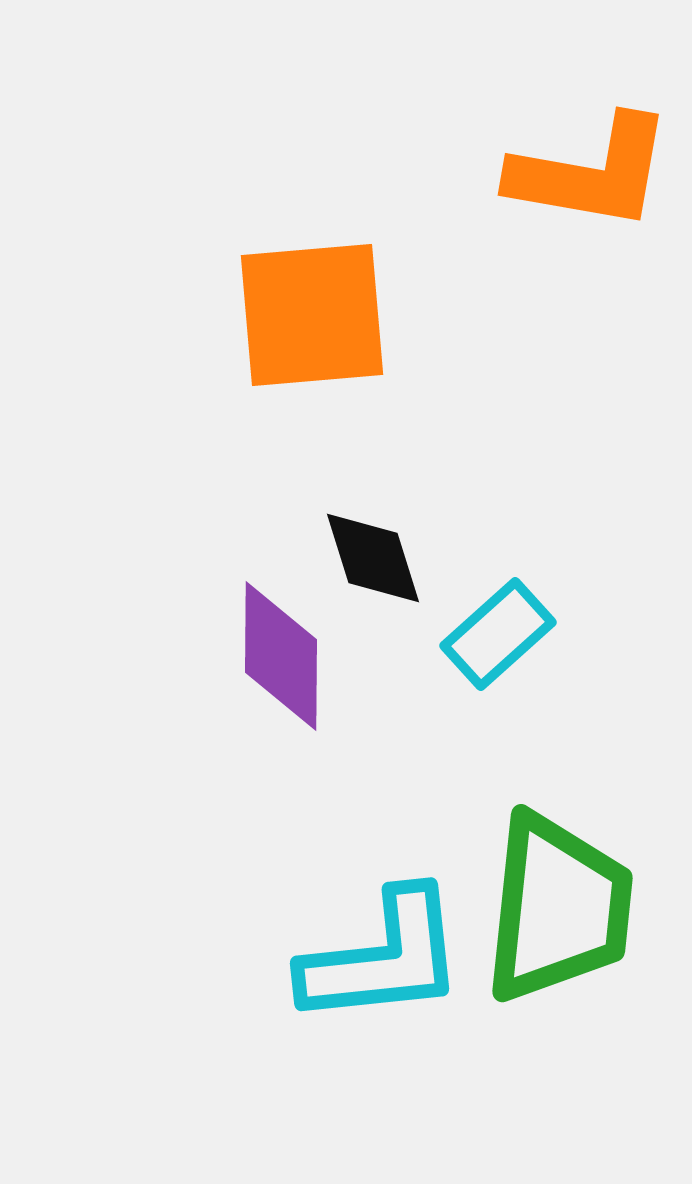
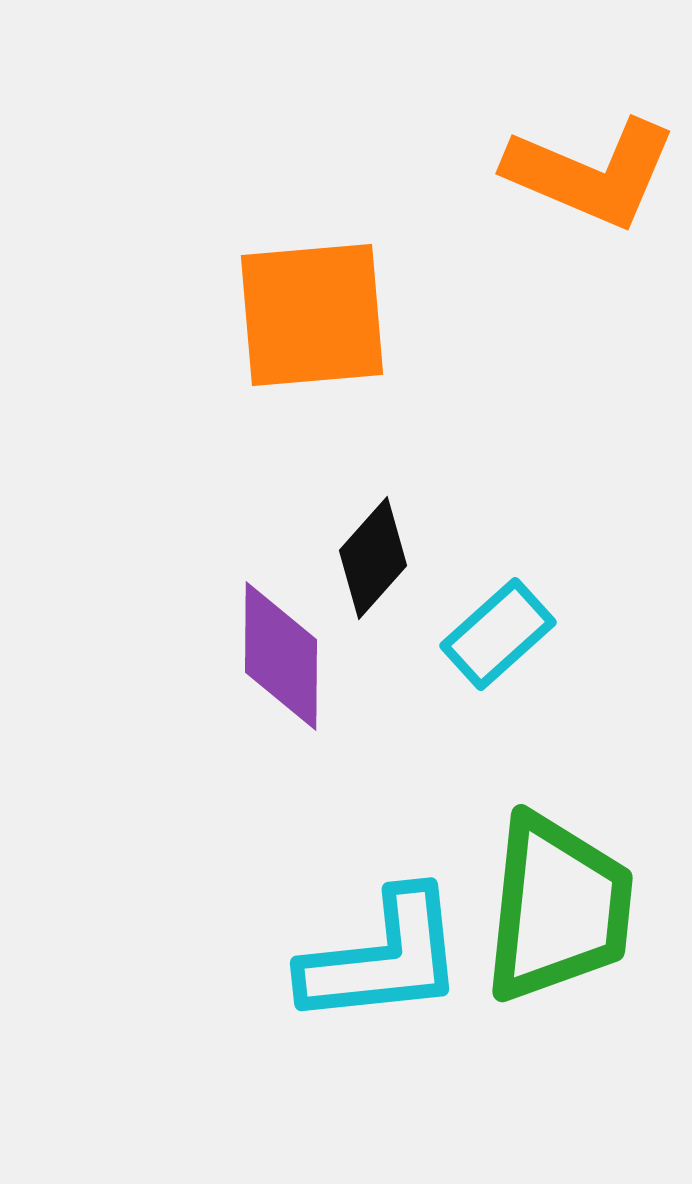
orange L-shape: rotated 13 degrees clockwise
black diamond: rotated 59 degrees clockwise
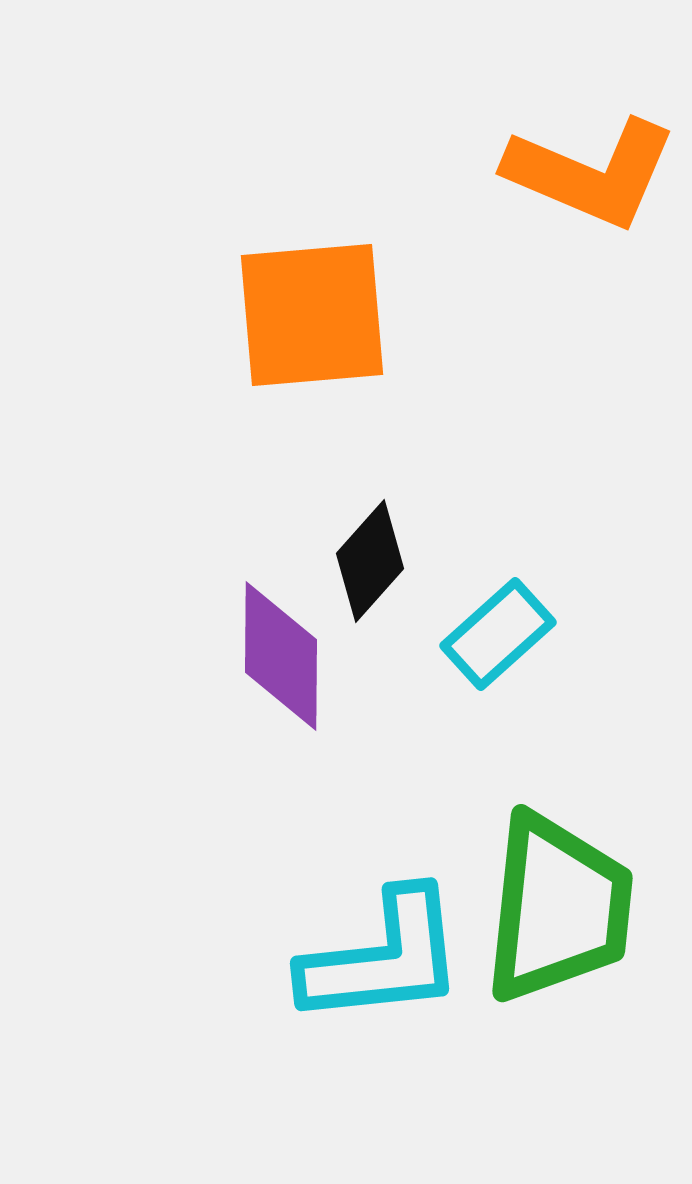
black diamond: moved 3 px left, 3 px down
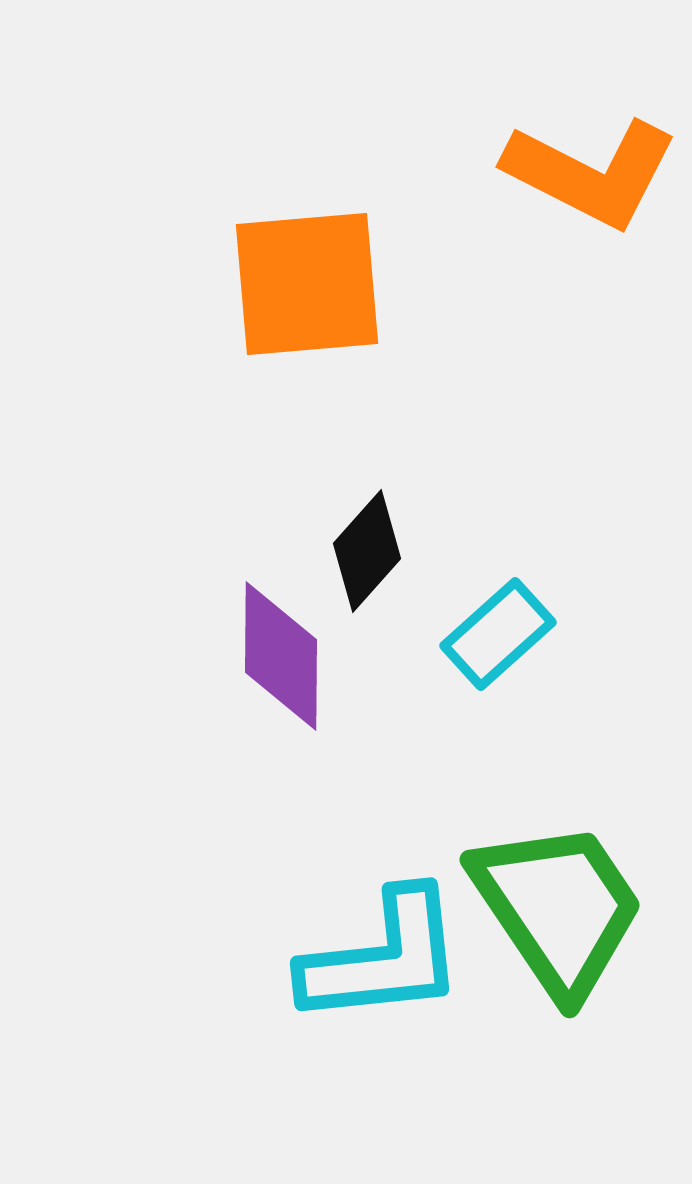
orange L-shape: rotated 4 degrees clockwise
orange square: moved 5 px left, 31 px up
black diamond: moved 3 px left, 10 px up
green trapezoid: rotated 40 degrees counterclockwise
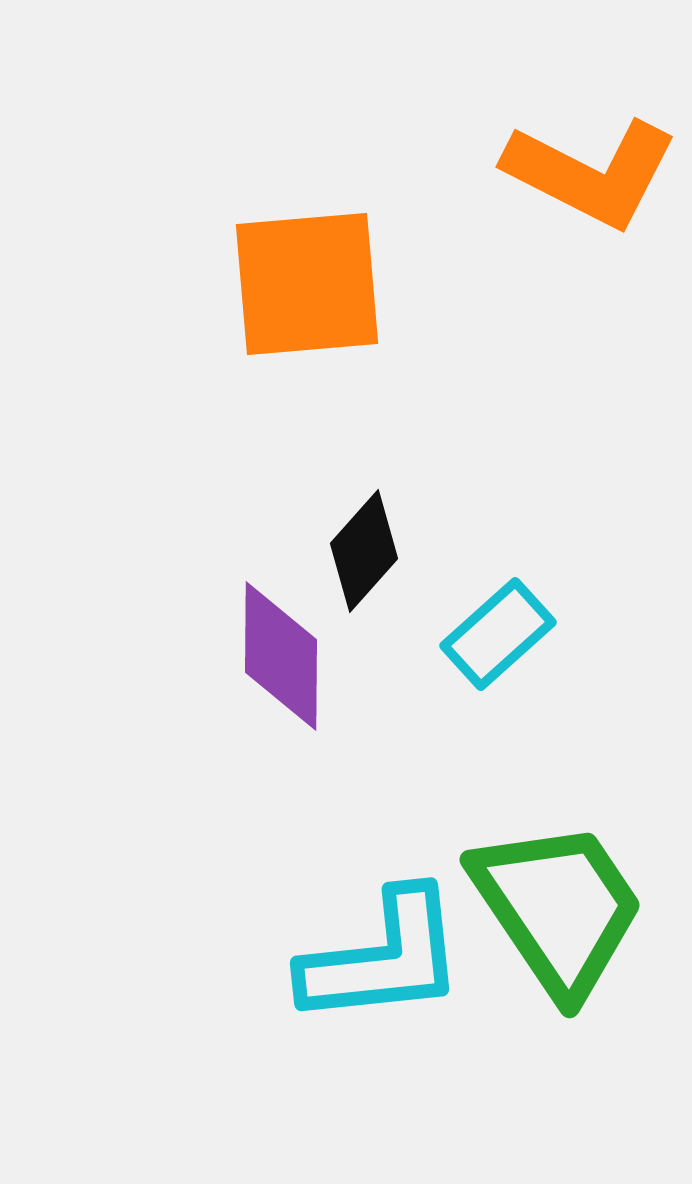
black diamond: moved 3 px left
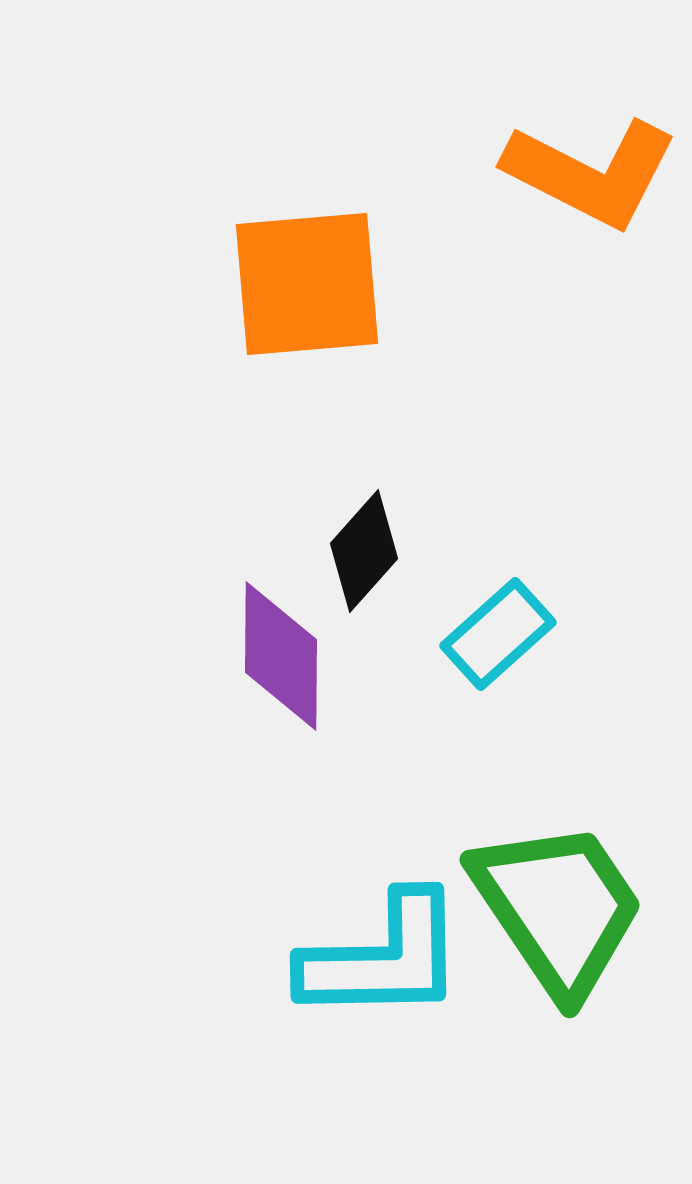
cyan L-shape: rotated 5 degrees clockwise
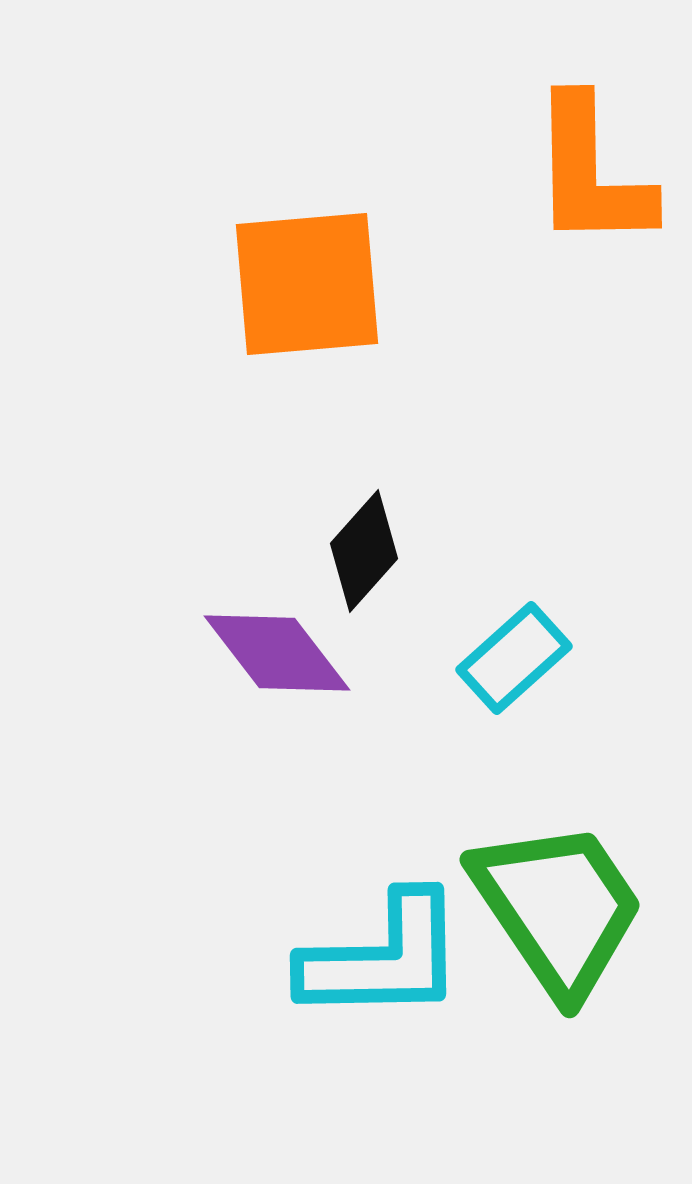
orange L-shape: rotated 62 degrees clockwise
cyan rectangle: moved 16 px right, 24 px down
purple diamond: moved 4 px left, 3 px up; rotated 38 degrees counterclockwise
